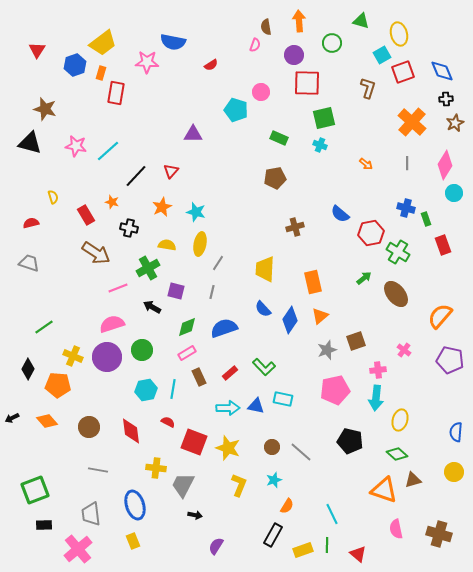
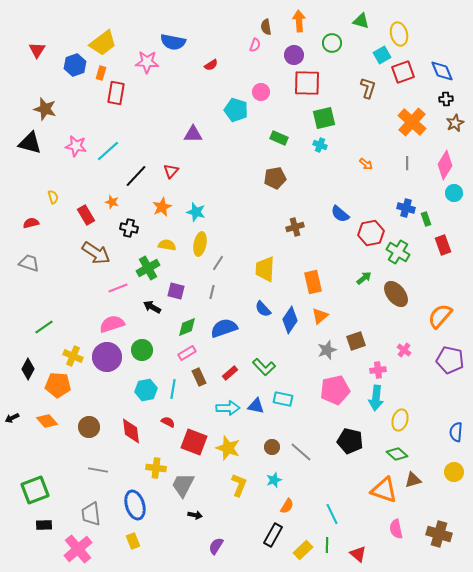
yellow rectangle at (303, 550): rotated 24 degrees counterclockwise
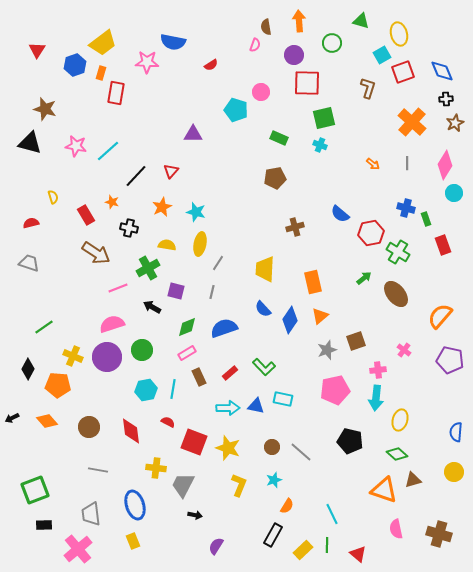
orange arrow at (366, 164): moved 7 px right
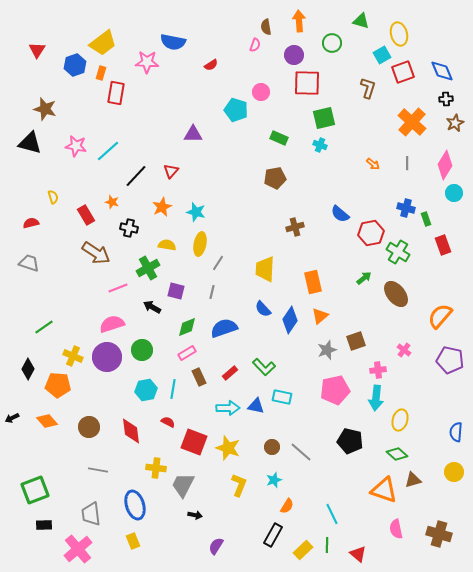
cyan rectangle at (283, 399): moved 1 px left, 2 px up
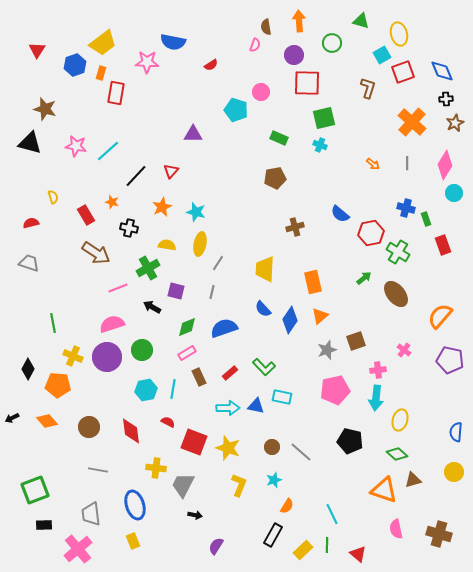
green line at (44, 327): moved 9 px right, 4 px up; rotated 66 degrees counterclockwise
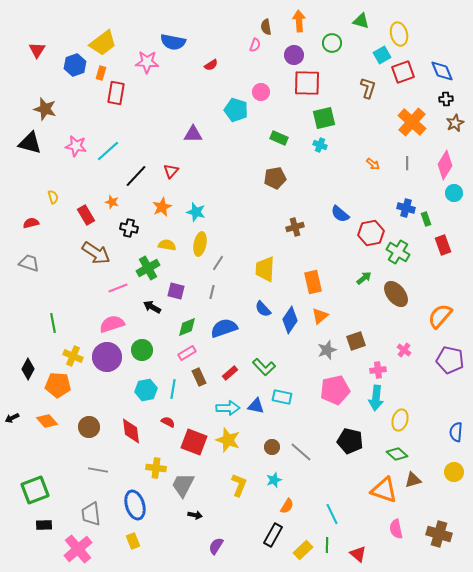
yellow star at (228, 448): moved 8 px up
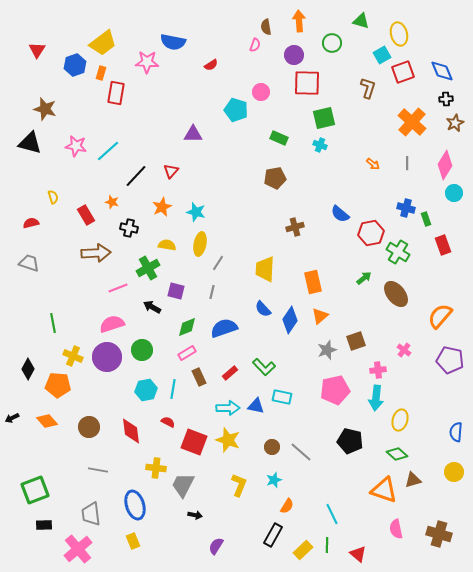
brown arrow at (96, 253): rotated 36 degrees counterclockwise
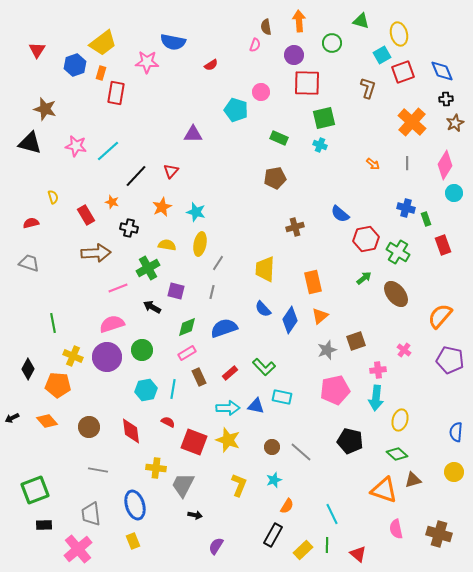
red hexagon at (371, 233): moved 5 px left, 6 px down
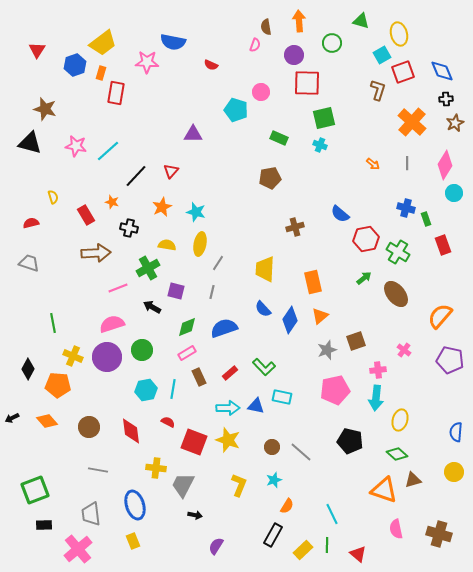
red semicircle at (211, 65): rotated 56 degrees clockwise
brown L-shape at (368, 88): moved 10 px right, 2 px down
brown pentagon at (275, 178): moved 5 px left
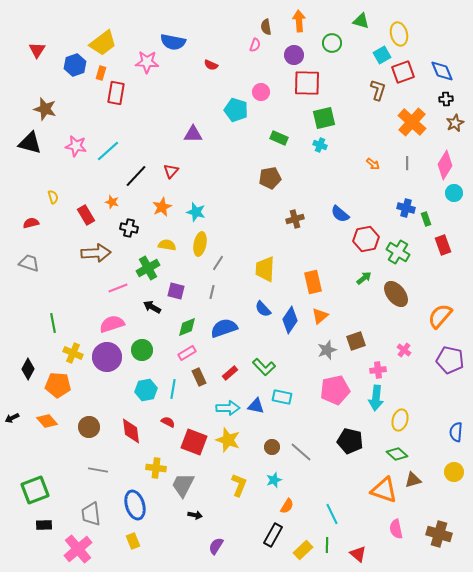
brown cross at (295, 227): moved 8 px up
yellow cross at (73, 356): moved 3 px up
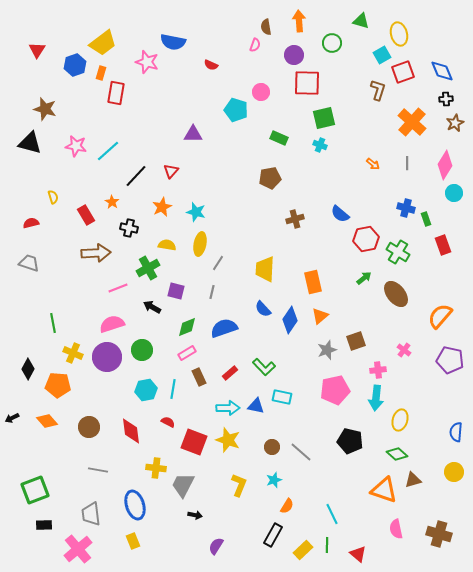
pink star at (147, 62): rotated 15 degrees clockwise
orange star at (112, 202): rotated 16 degrees clockwise
